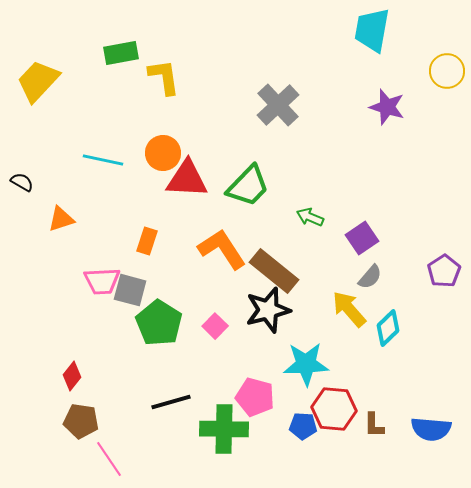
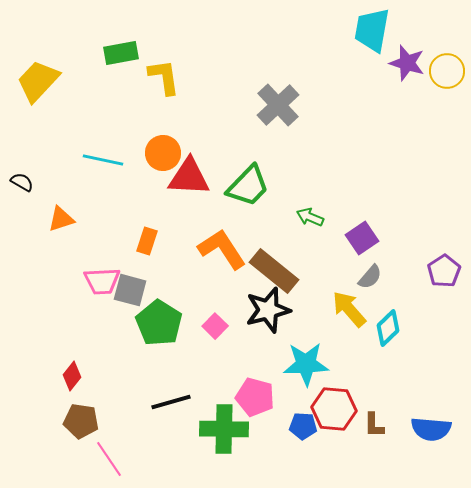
purple star: moved 20 px right, 44 px up
red triangle: moved 2 px right, 2 px up
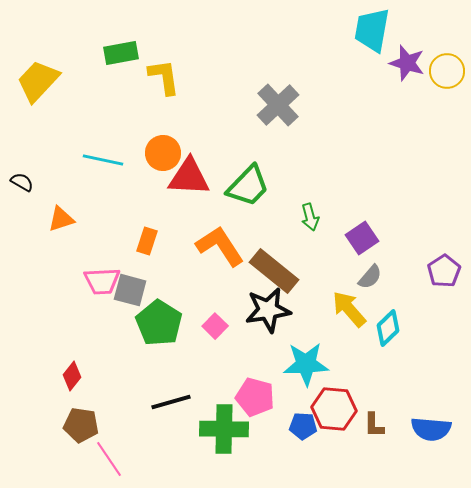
green arrow: rotated 128 degrees counterclockwise
orange L-shape: moved 2 px left, 3 px up
black star: rotated 6 degrees clockwise
brown pentagon: moved 4 px down
